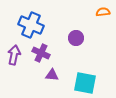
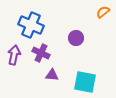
orange semicircle: rotated 32 degrees counterclockwise
cyan square: moved 1 px up
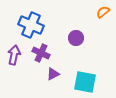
purple triangle: moved 1 px right, 1 px up; rotated 32 degrees counterclockwise
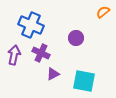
cyan square: moved 1 px left, 1 px up
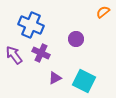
purple circle: moved 1 px down
purple arrow: rotated 48 degrees counterclockwise
purple triangle: moved 2 px right, 4 px down
cyan square: rotated 15 degrees clockwise
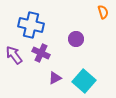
orange semicircle: rotated 112 degrees clockwise
blue cross: rotated 10 degrees counterclockwise
cyan square: rotated 15 degrees clockwise
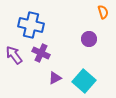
purple circle: moved 13 px right
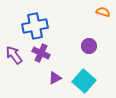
orange semicircle: rotated 56 degrees counterclockwise
blue cross: moved 4 px right, 1 px down; rotated 25 degrees counterclockwise
purple circle: moved 7 px down
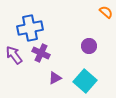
orange semicircle: moved 3 px right; rotated 24 degrees clockwise
blue cross: moved 5 px left, 2 px down
cyan square: moved 1 px right
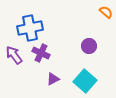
purple triangle: moved 2 px left, 1 px down
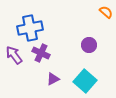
purple circle: moved 1 px up
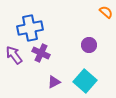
purple triangle: moved 1 px right, 3 px down
